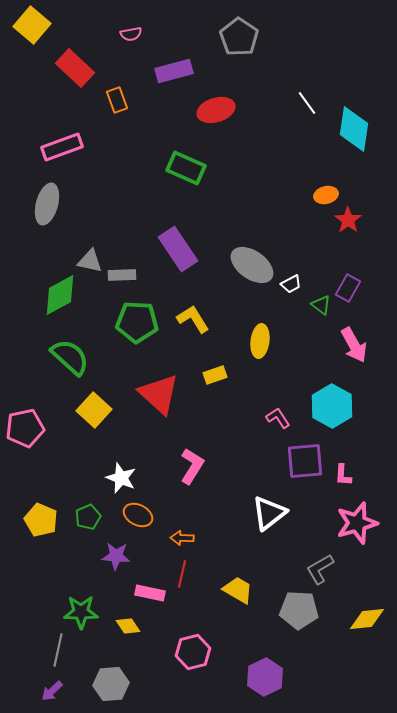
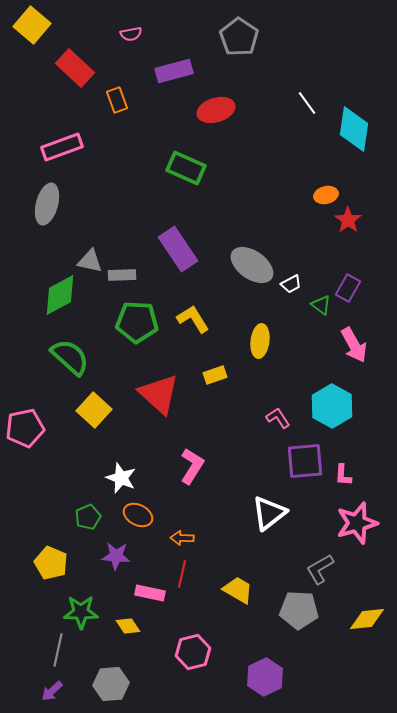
yellow pentagon at (41, 520): moved 10 px right, 43 px down
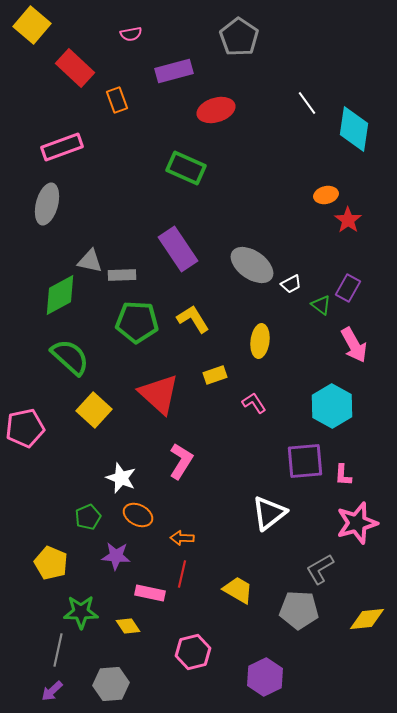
pink L-shape at (278, 418): moved 24 px left, 15 px up
pink L-shape at (192, 466): moved 11 px left, 5 px up
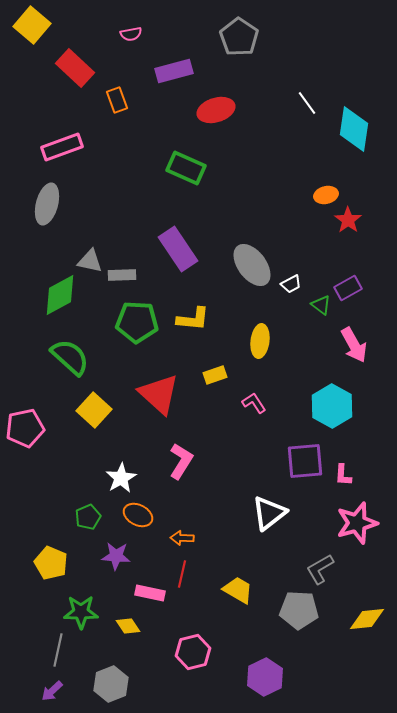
gray ellipse at (252, 265): rotated 18 degrees clockwise
purple rectangle at (348, 288): rotated 32 degrees clockwise
yellow L-shape at (193, 319): rotated 128 degrees clockwise
white star at (121, 478): rotated 20 degrees clockwise
gray hexagon at (111, 684): rotated 16 degrees counterclockwise
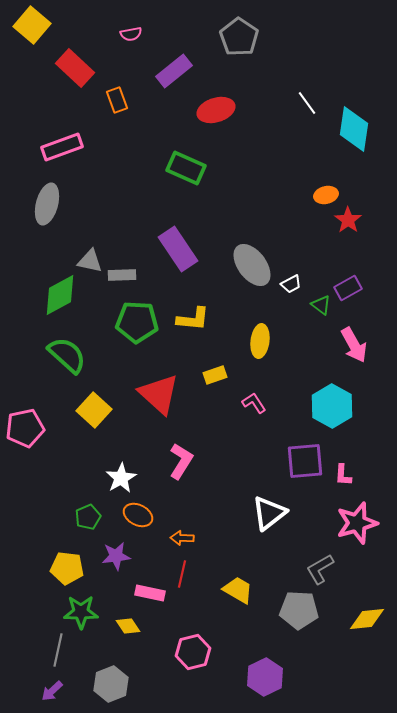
purple rectangle at (174, 71): rotated 24 degrees counterclockwise
green semicircle at (70, 357): moved 3 px left, 2 px up
purple star at (116, 556): rotated 12 degrees counterclockwise
yellow pentagon at (51, 563): moved 16 px right, 5 px down; rotated 16 degrees counterclockwise
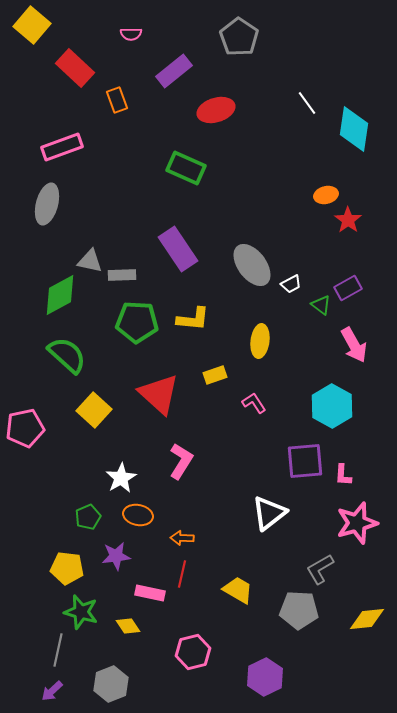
pink semicircle at (131, 34): rotated 10 degrees clockwise
orange ellipse at (138, 515): rotated 16 degrees counterclockwise
green star at (81, 612): rotated 16 degrees clockwise
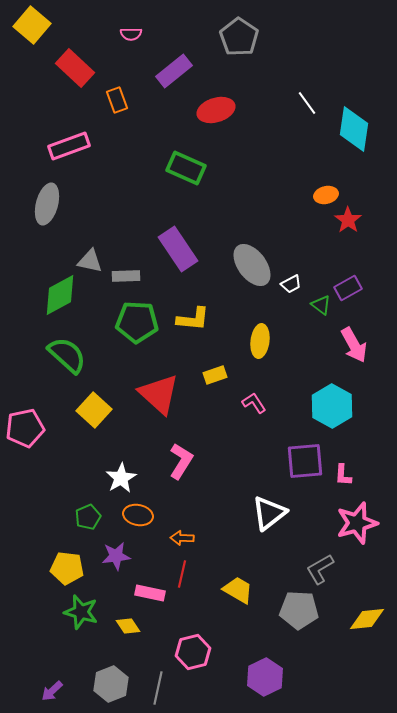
pink rectangle at (62, 147): moved 7 px right, 1 px up
gray rectangle at (122, 275): moved 4 px right, 1 px down
gray line at (58, 650): moved 100 px right, 38 px down
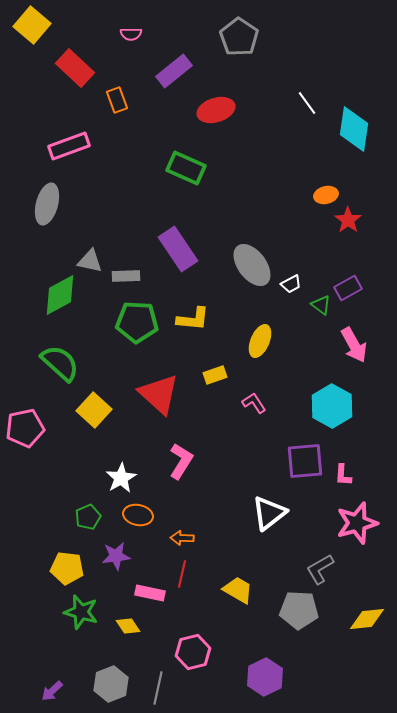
yellow ellipse at (260, 341): rotated 16 degrees clockwise
green semicircle at (67, 355): moved 7 px left, 8 px down
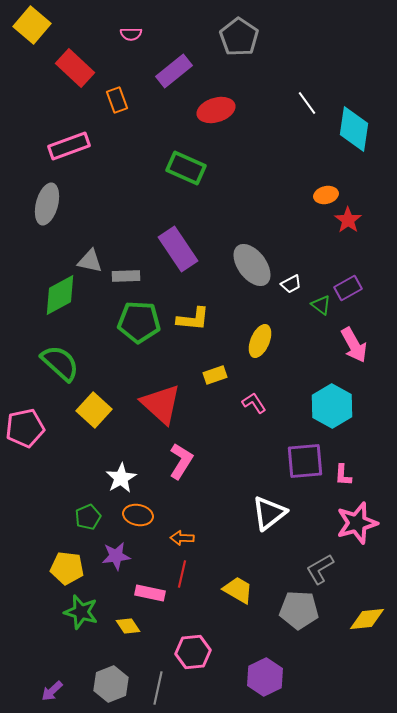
green pentagon at (137, 322): moved 2 px right
red triangle at (159, 394): moved 2 px right, 10 px down
pink hexagon at (193, 652): rotated 8 degrees clockwise
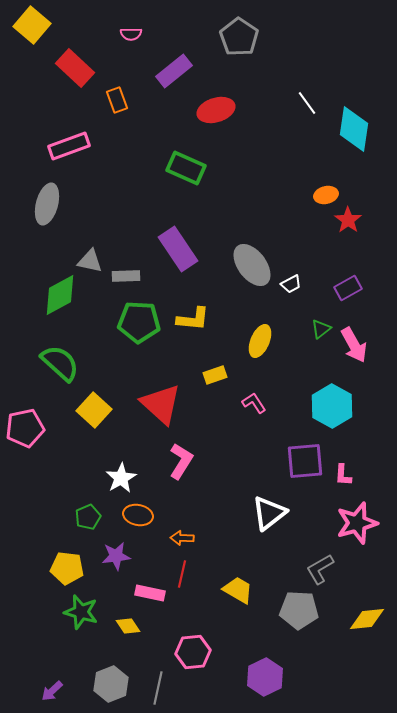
green triangle at (321, 305): moved 24 px down; rotated 45 degrees clockwise
